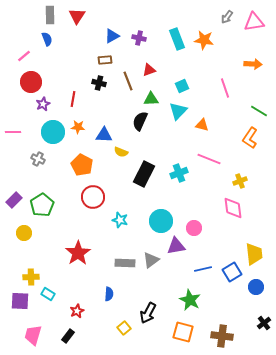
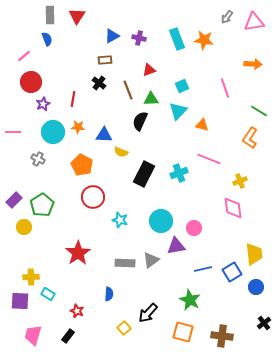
brown line at (128, 81): moved 9 px down
black cross at (99, 83): rotated 24 degrees clockwise
yellow circle at (24, 233): moved 6 px up
red star at (77, 311): rotated 24 degrees counterclockwise
black arrow at (148, 313): rotated 15 degrees clockwise
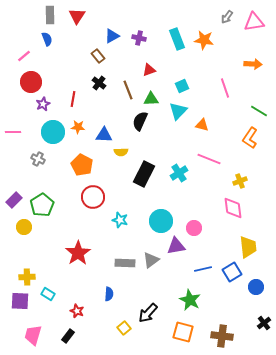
brown rectangle at (105, 60): moved 7 px left, 4 px up; rotated 56 degrees clockwise
yellow semicircle at (121, 152): rotated 24 degrees counterclockwise
cyan cross at (179, 173): rotated 12 degrees counterclockwise
yellow trapezoid at (254, 254): moved 6 px left, 7 px up
yellow cross at (31, 277): moved 4 px left
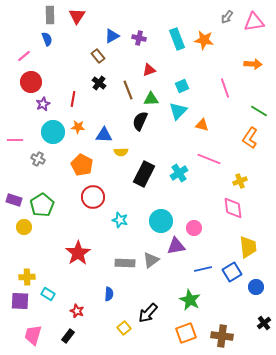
pink line at (13, 132): moved 2 px right, 8 px down
purple rectangle at (14, 200): rotated 63 degrees clockwise
orange square at (183, 332): moved 3 px right, 1 px down; rotated 35 degrees counterclockwise
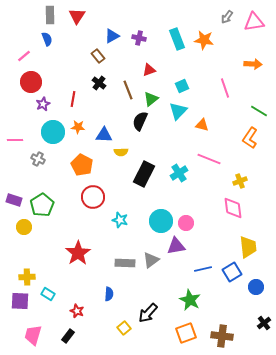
green triangle at (151, 99): rotated 35 degrees counterclockwise
pink circle at (194, 228): moved 8 px left, 5 px up
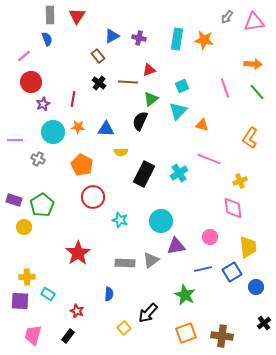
cyan rectangle at (177, 39): rotated 30 degrees clockwise
brown line at (128, 90): moved 8 px up; rotated 66 degrees counterclockwise
green line at (259, 111): moved 2 px left, 19 px up; rotated 18 degrees clockwise
blue triangle at (104, 135): moved 2 px right, 6 px up
pink circle at (186, 223): moved 24 px right, 14 px down
green star at (190, 300): moved 5 px left, 5 px up
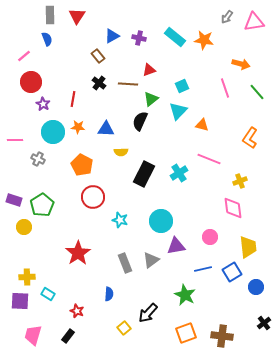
cyan rectangle at (177, 39): moved 2 px left, 2 px up; rotated 60 degrees counterclockwise
orange arrow at (253, 64): moved 12 px left; rotated 12 degrees clockwise
brown line at (128, 82): moved 2 px down
purple star at (43, 104): rotated 16 degrees counterclockwise
gray rectangle at (125, 263): rotated 66 degrees clockwise
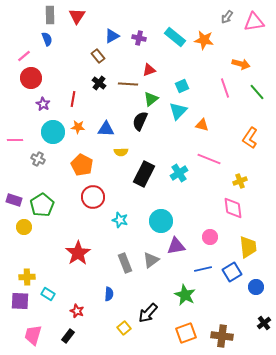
red circle at (31, 82): moved 4 px up
